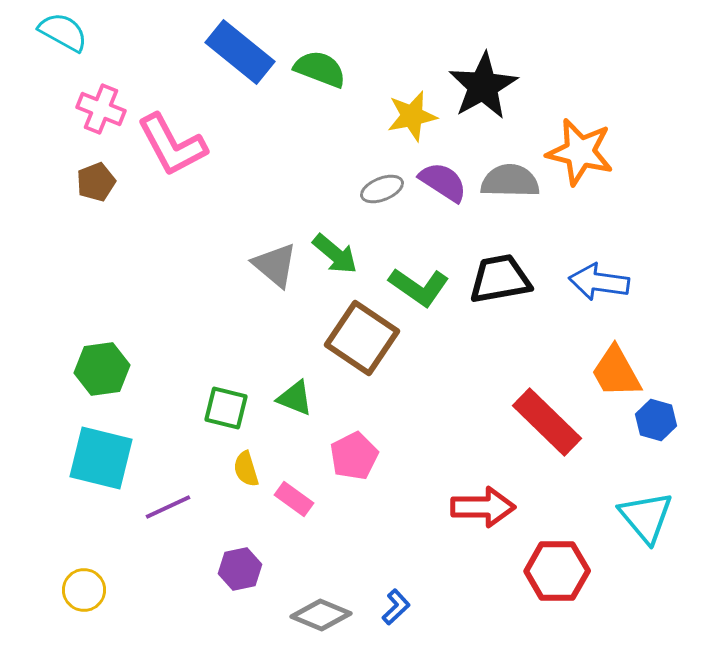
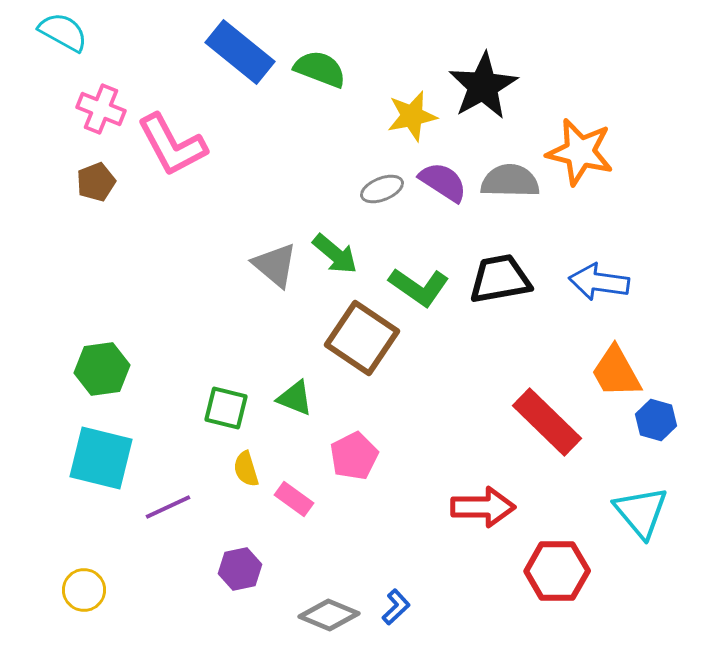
cyan triangle: moved 5 px left, 5 px up
gray diamond: moved 8 px right
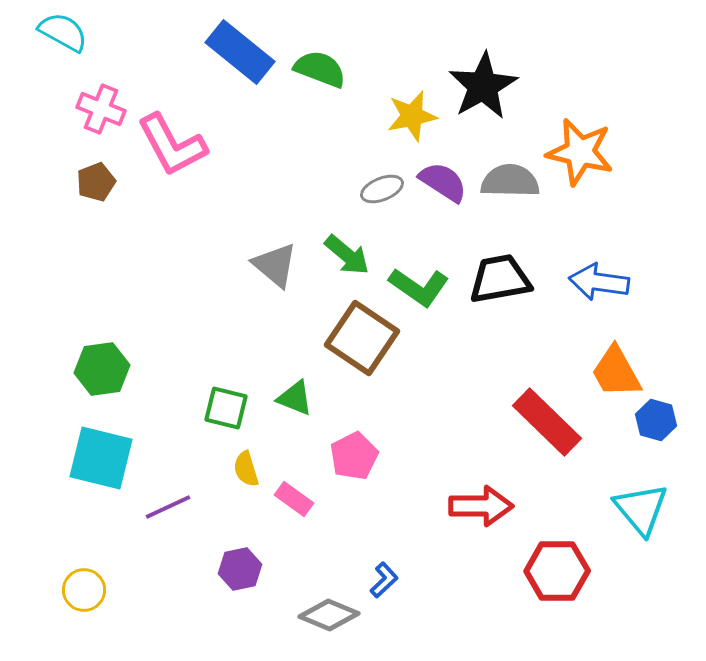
green arrow: moved 12 px right, 1 px down
red arrow: moved 2 px left, 1 px up
cyan triangle: moved 3 px up
blue L-shape: moved 12 px left, 27 px up
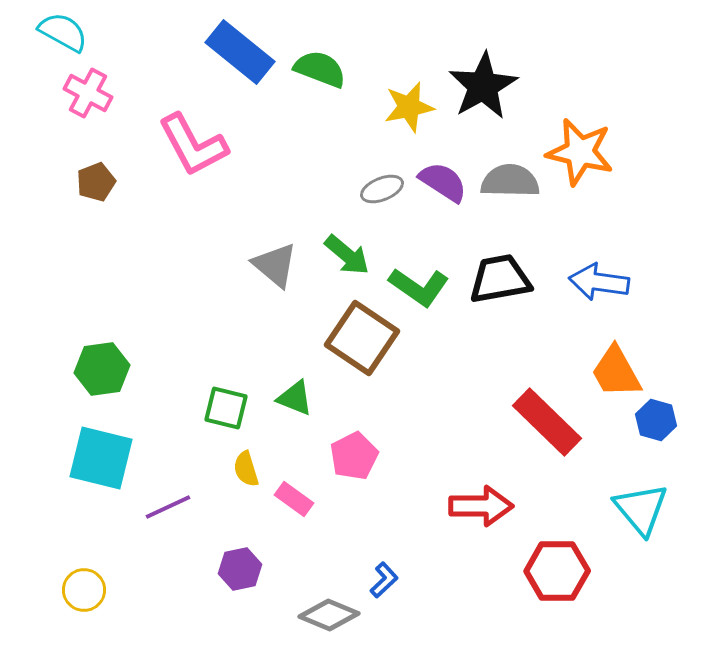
pink cross: moved 13 px left, 16 px up; rotated 6 degrees clockwise
yellow star: moved 3 px left, 9 px up
pink L-shape: moved 21 px right
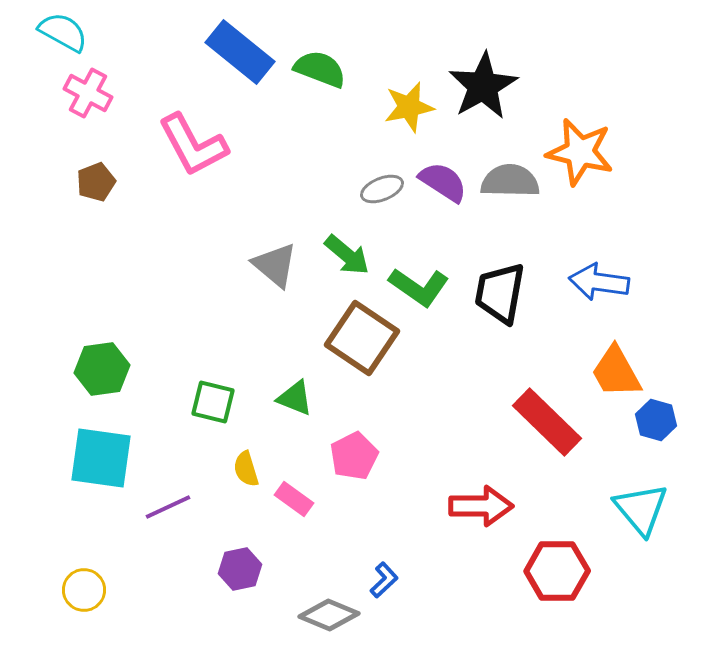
black trapezoid: moved 14 px down; rotated 70 degrees counterclockwise
green square: moved 13 px left, 6 px up
cyan square: rotated 6 degrees counterclockwise
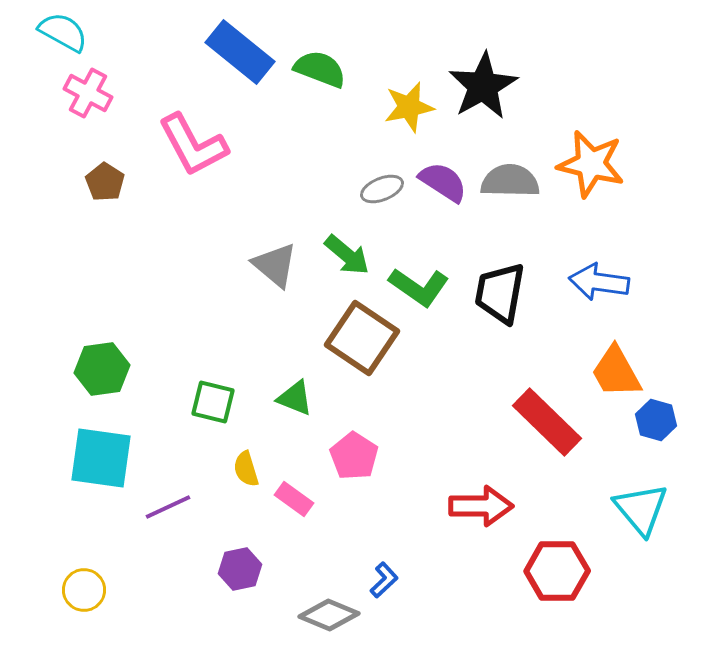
orange star: moved 11 px right, 12 px down
brown pentagon: moved 9 px right; rotated 18 degrees counterclockwise
pink pentagon: rotated 12 degrees counterclockwise
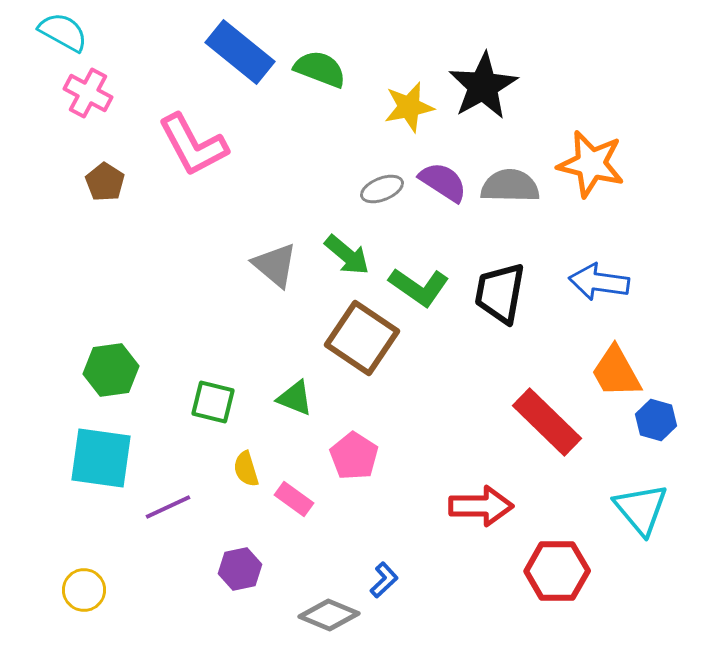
gray semicircle: moved 5 px down
green hexagon: moved 9 px right, 1 px down
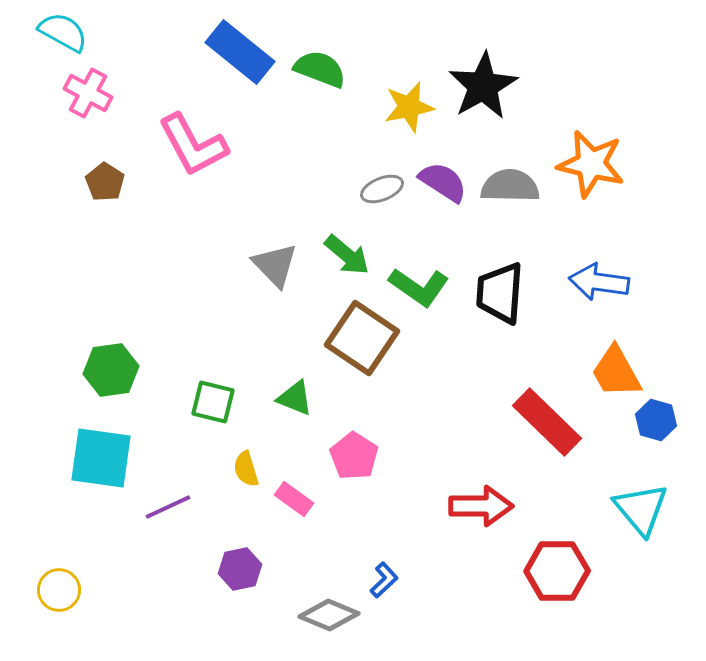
gray triangle: rotated 6 degrees clockwise
black trapezoid: rotated 6 degrees counterclockwise
yellow circle: moved 25 px left
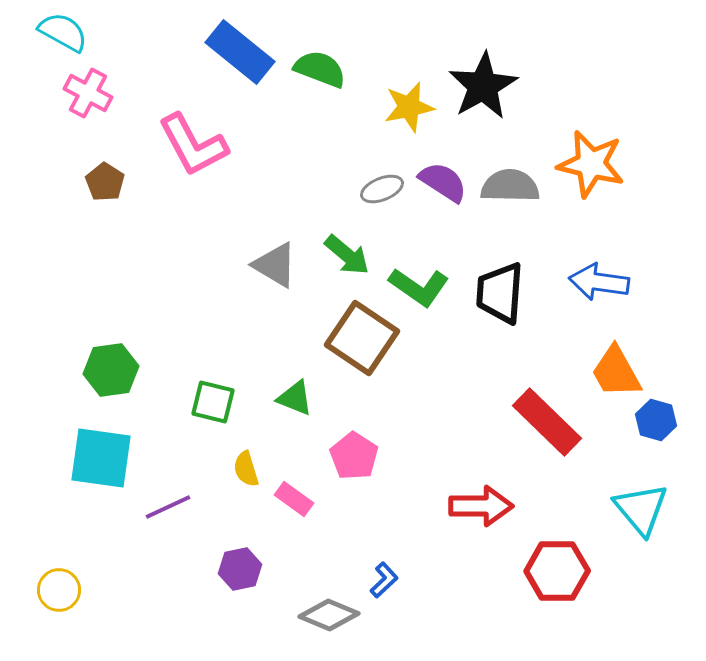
gray triangle: rotated 15 degrees counterclockwise
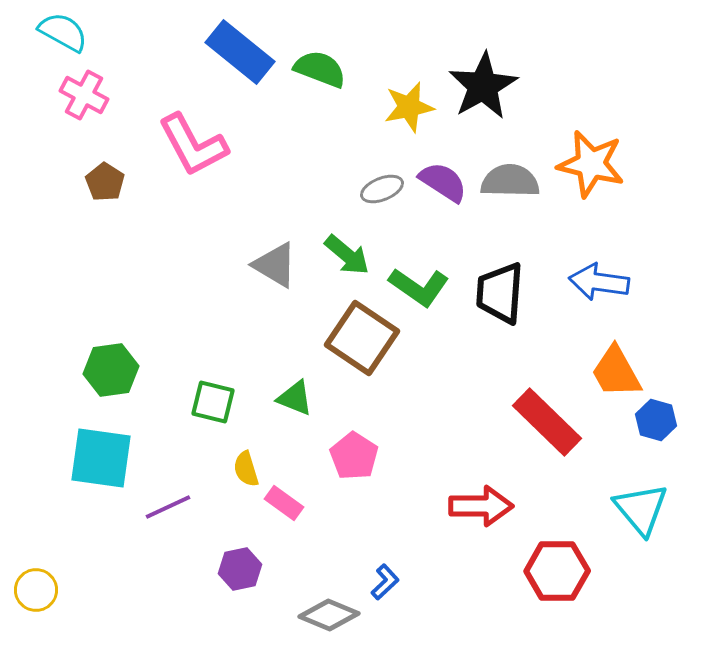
pink cross: moved 4 px left, 2 px down
gray semicircle: moved 5 px up
pink rectangle: moved 10 px left, 4 px down
blue L-shape: moved 1 px right, 2 px down
yellow circle: moved 23 px left
